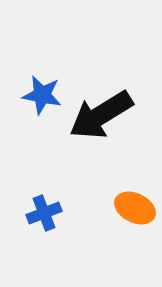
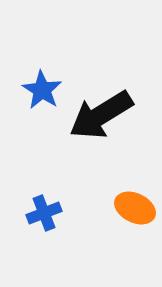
blue star: moved 5 px up; rotated 21 degrees clockwise
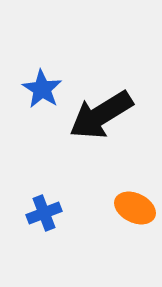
blue star: moved 1 px up
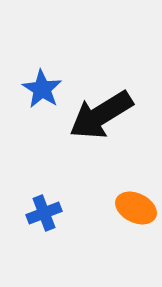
orange ellipse: moved 1 px right
